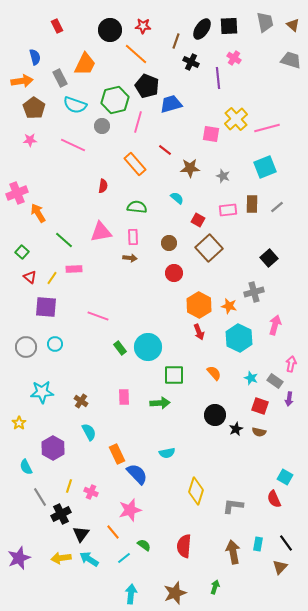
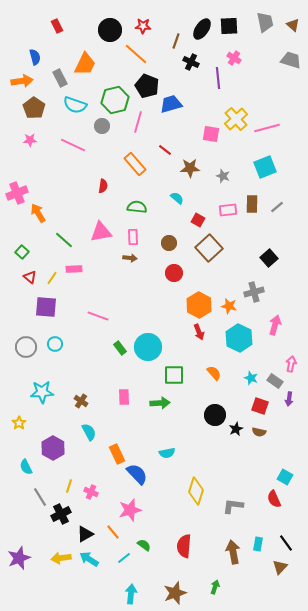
black triangle at (81, 534): moved 4 px right; rotated 24 degrees clockwise
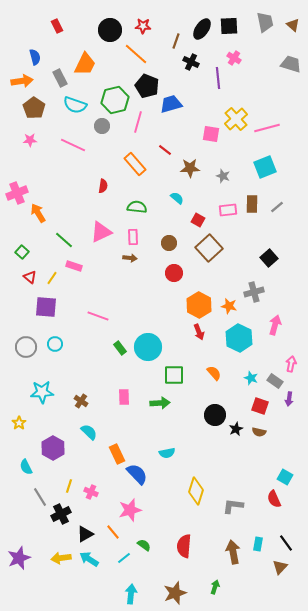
gray trapezoid at (291, 60): moved 4 px down
pink triangle at (101, 232): rotated 15 degrees counterclockwise
pink rectangle at (74, 269): moved 3 px up; rotated 21 degrees clockwise
cyan semicircle at (89, 432): rotated 18 degrees counterclockwise
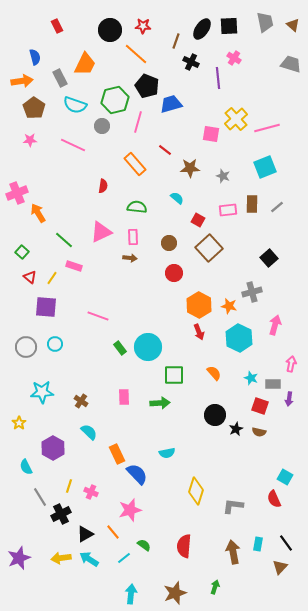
gray cross at (254, 292): moved 2 px left
gray rectangle at (275, 381): moved 2 px left, 3 px down; rotated 35 degrees counterclockwise
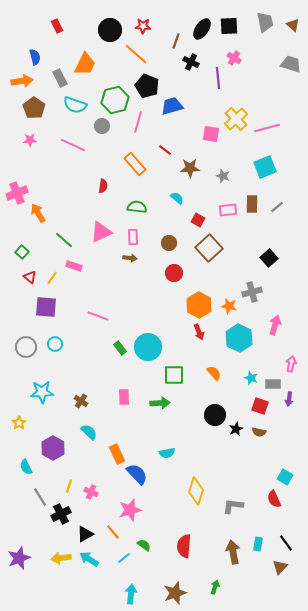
blue trapezoid at (171, 104): moved 1 px right, 2 px down
